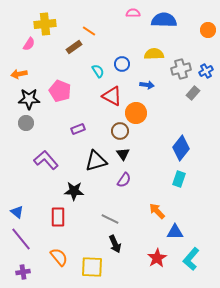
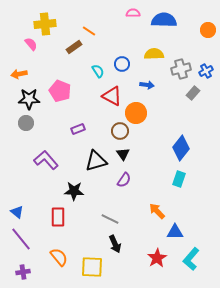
pink semicircle at (29, 44): moved 2 px right; rotated 72 degrees counterclockwise
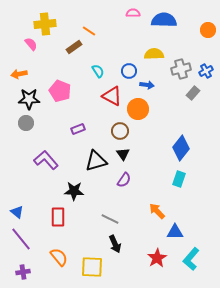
blue circle at (122, 64): moved 7 px right, 7 px down
orange circle at (136, 113): moved 2 px right, 4 px up
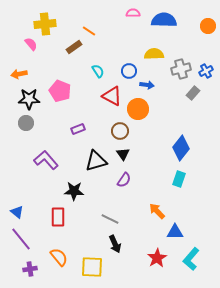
orange circle at (208, 30): moved 4 px up
purple cross at (23, 272): moved 7 px right, 3 px up
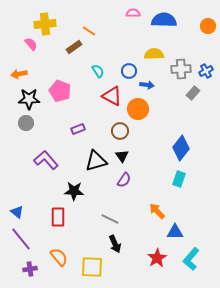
gray cross at (181, 69): rotated 12 degrees clockwise
black triangle at (123, 154): moved 1 px left, 2 px down
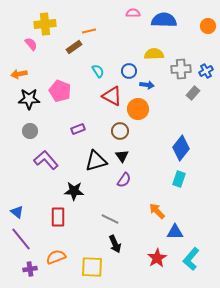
orange line at (89, 31): rotated 48 degrees counterclockwise
gray circle at (26, 123): moved 4 px right, 8 px down
orange semicircle at (59, 257): moved 3 px left; rotated 72 degrees counterclockwise
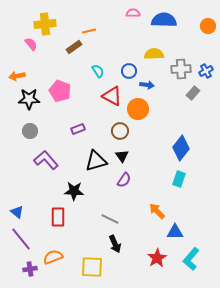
orange arrow at (19, 74): moved 2 px left, 2 px down
orange semicircle at (56, 257): moved 3 px left
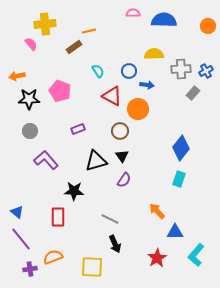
cyan L-shape at (191, 259): moved 5 px right, 4 px up
